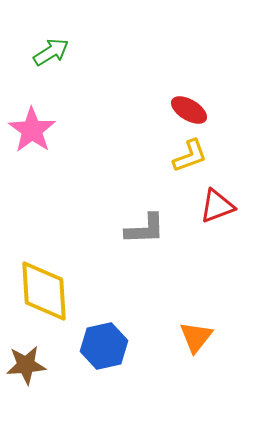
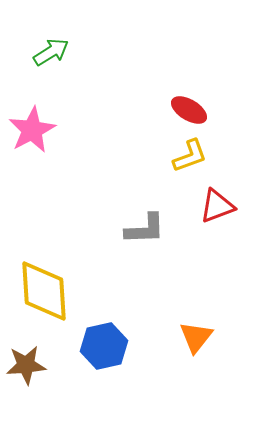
pink star: rotated 9 degrees clockwise
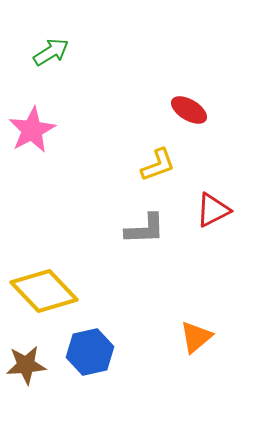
yellow L-shape: moved 32 px left, 9 px down
red triangle: moved 4 px left, 4 px down; rotated 6 degrees counterclockwise
yellow diamond: rotated 40 degrees counterclockwise
orange triangle: rotated 12 degrees clockwise
blue hexagon: moved 14 px left, 6 px down
